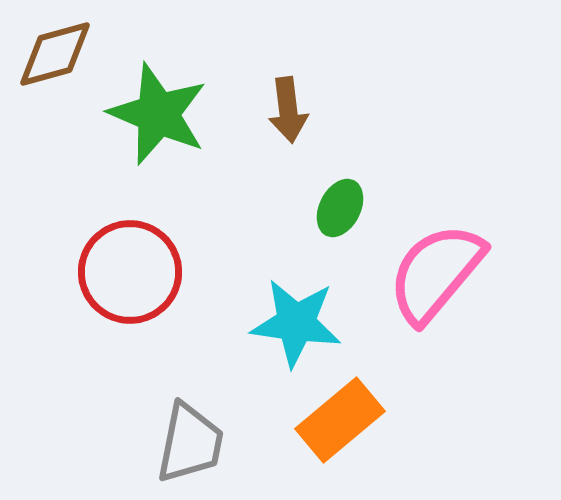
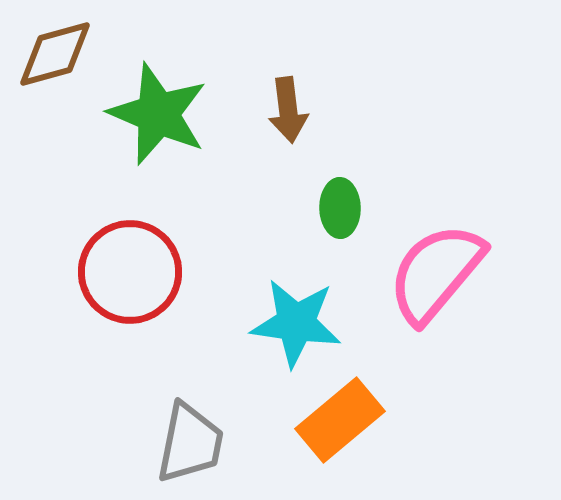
green ellipse: rotated 28 degrees counterclockwise
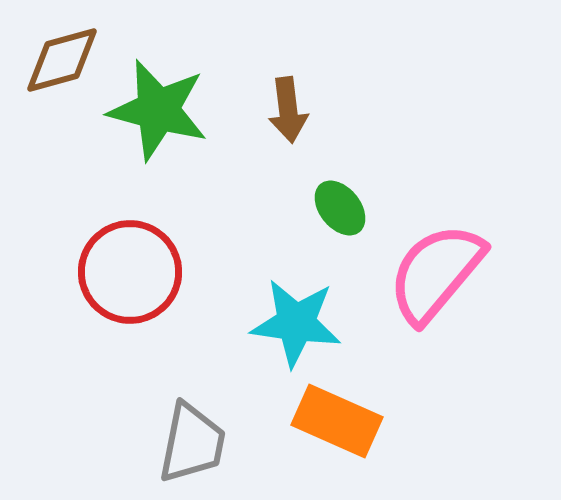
brown diamond: moved 7 px right, 6 px down
green star: moved 4 px up; rotated 8 degrees counterclockwise
green ellipse: rotated 38 degrees counterclockwise
orange rectangle: moved 3 px left, 1 px down; rotated 64 degrees clockwise
gray trapezoid: moved 2 px right
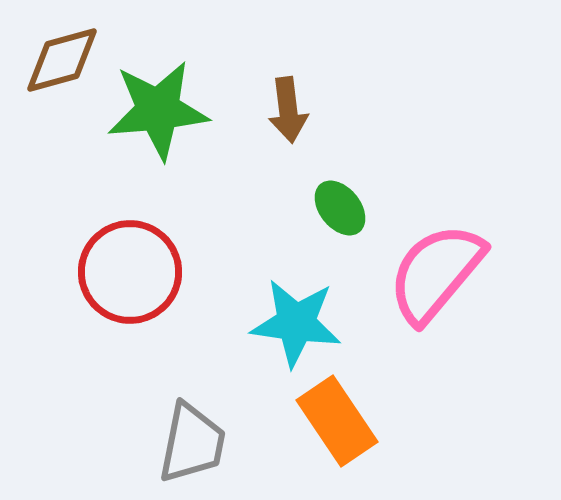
green star: rotated 20 degrees counterclockwise
orange rectangle: rotated 32 degrees clockwise
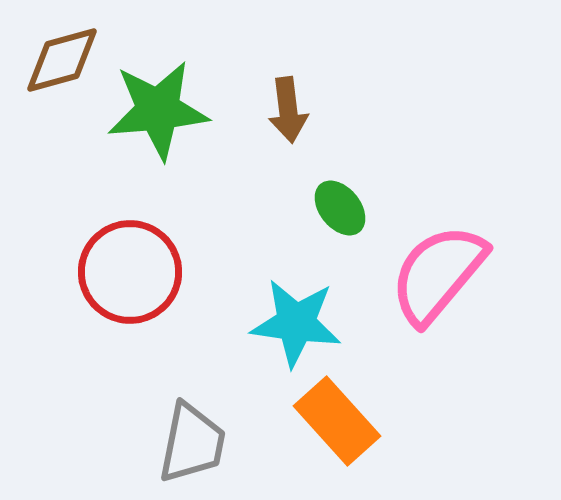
pink semicircle: moved 2 px right, 1 px down
orange rectangle: rotated 8 degrees counterclockwise
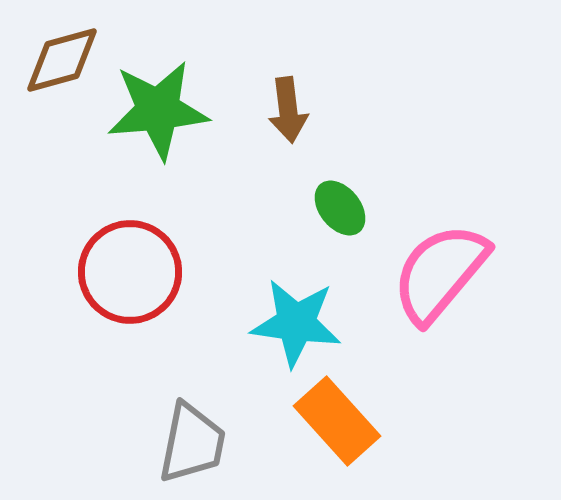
pink semicircle: moved 2 px right, 1 px up
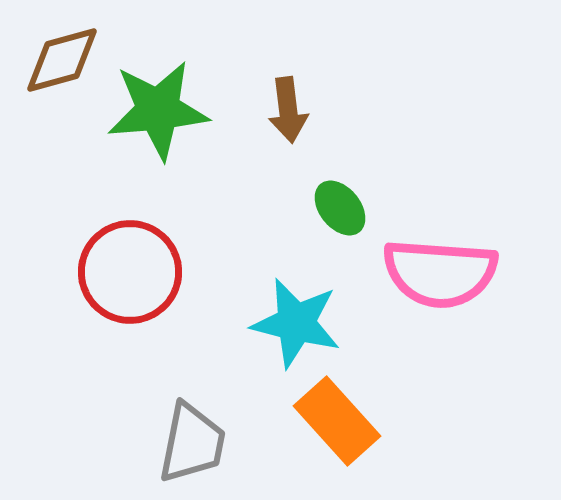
pink semicircle: rotated 126 degrees counterclockwise
cyan star: rotated 6 degrees clockwise
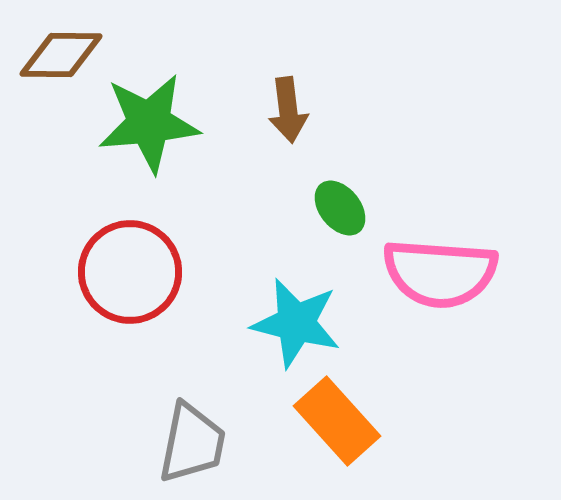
brown diamond: moved 1 px left, 5 px up; rotated 16 degrees clockwise
green star: moved 9 px left, 13 px down
